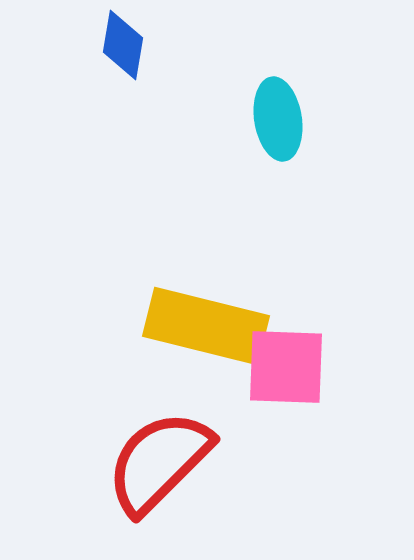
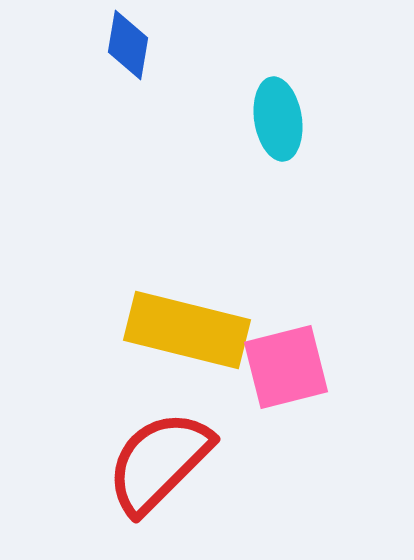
blue diamond: moved 5 px right
yellow rectangle: moved 19 px left, 4 px down
pink square: rotated 16 degrees counterclockwise
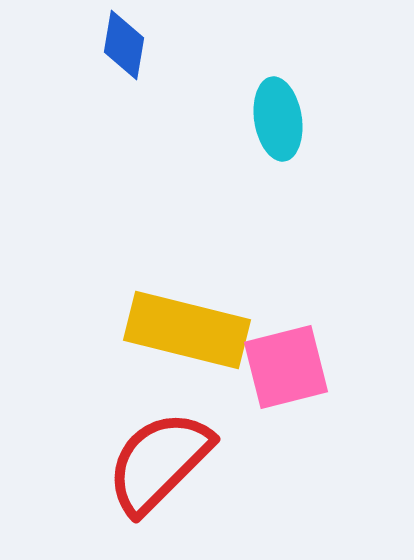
blue diamond: moved 4 px left
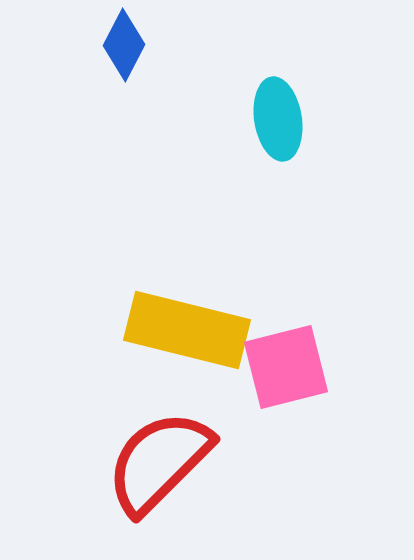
blue diamond: rotated 18 degrees clockwise
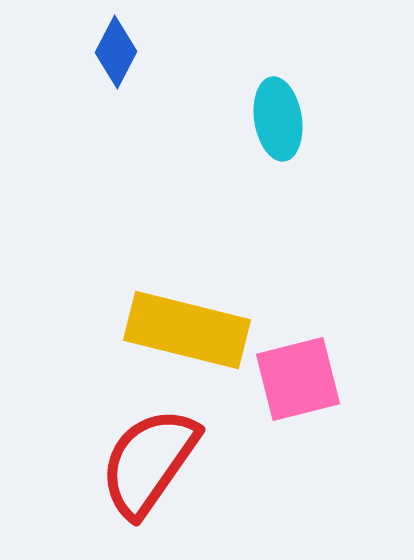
blue diamond: moved 8 px left, 7 px down
pink square: moved 12 px right, 12 px down
red semicircle: moved 10 px left; rotated 10 degrees counterclockwise
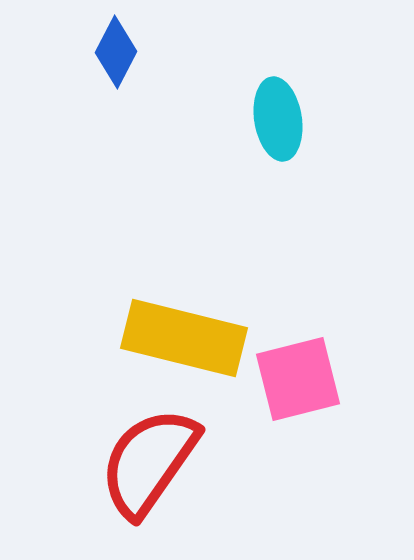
yellow rectangle: moved 3 px left, 8 px down
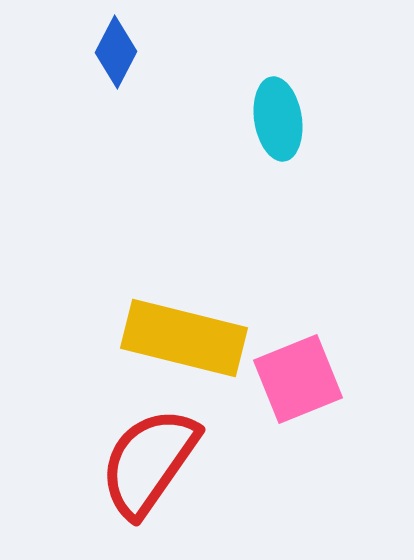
pink square: rotated 8 degrees counterclockwise
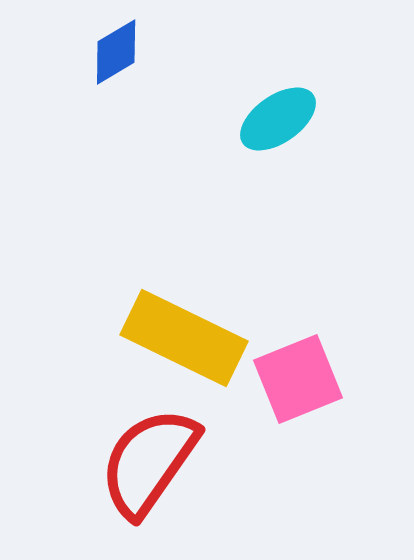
blue diamond: rotated 32 degrees clockwise
cyan ellipse: rotated 64 degrees clockwise
yellow rectangle: rotated 12 degrees clockwise
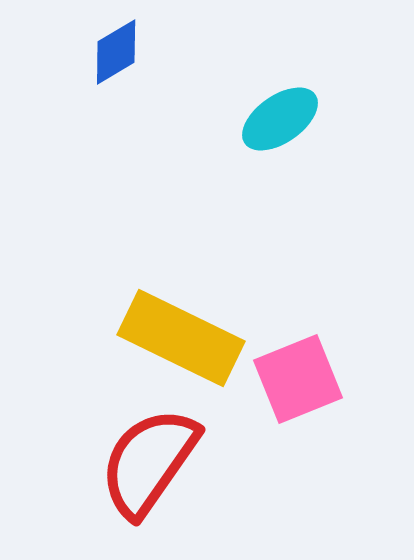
cyan ellipse: moved 2 px right
yellow rectangle: moved 3 px left
